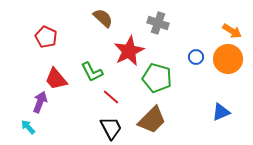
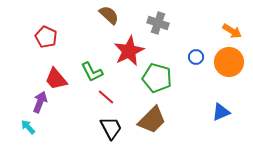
brown semicircle: moved 6 px right, 3 px up
orange circle: moved 1 px right, 3 px down
red line: moved 5 px left
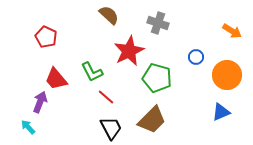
orange circle: moved 2 px left, 13 px down
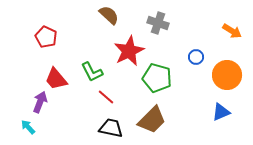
black trapezoid: rotated 50 degrees counterclockwise
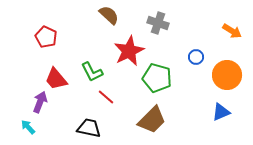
black trapezoid: moved 22 px left
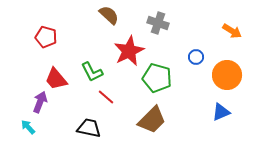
red pentagon: rotated 10 degrees counterclockwise
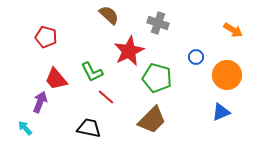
orange arrow: moved 1 px right, 1 px up
cyan arrow: moved 3 px left, 1 px down
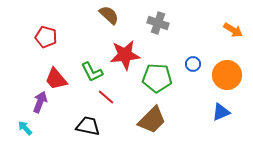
red star: moved 4 px left, 4 px down; rotated 20 degrees clockwise
blue circle: moved 3 px left, 7 px down
green pentagon: rotated 12 degrees counterclockwise
black trapezoid: moved 1 px left, 2 px up
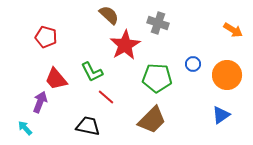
red star: moved 10 px up; rotated 24 degrees counterclockwise
blue triangle: moved 3 px down; rotated 12 degrees counterclockwise
